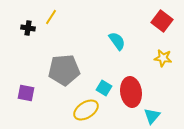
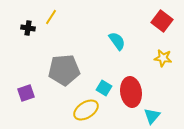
purple square: rotated 30 degrees counterclockwise
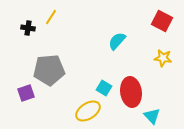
red square: rotated 10 degrees counterclockwise
cyan semicircle: rotated 102 degrees counterclockwise
gray pentagon: moved 15 px left
yellow ellipse: moved 2 px right, 1 px down
cyan triangle: rotated 24 degrees counterclockwise
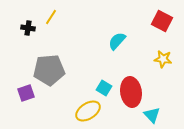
yellow star: moved 1 px down
cyan triangle: moved 1 px up
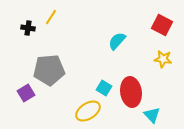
red square: moved 4 px down
purple square: rotated 12 degrees counterclockwise
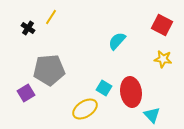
black cross: rotated 24 degrees clockwise
yellow ellipse: moved 3 px left, 2 px up
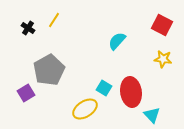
yellow line: moved 3 px right, 3 px down
gray pentagon: rotated 24 degrees counterclockwise
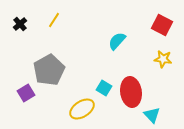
black cross: moved 8 px left, 4 px up; rotated 16 degrees clockwise
yellow ellipse: moved 3 px left
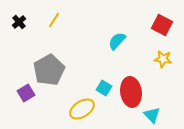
black cross: moved 1 px left, 2 px up
